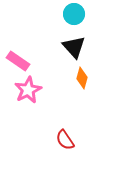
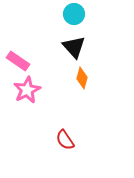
pink star: moved 1 px left
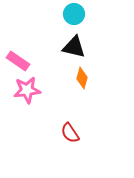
black triangle: rotated 35 degrees counterclockwise
pink star: rotated 20 degrees clockwise
red semicircle: moved 5 px right, 7 px up
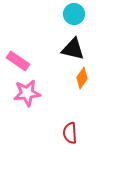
black triangle: moved 1 px left, 2 px down
orange diamond: rotated 20 degrees clockwise
pink star: moved 3 px down
red semicircle: rotated 30 degrees clockwise
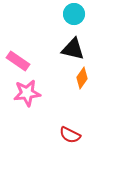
red semicircle: moved 2 px down; rotated 60 degrees counterclockwise
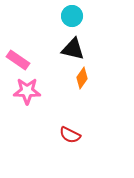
cyan circle: moved 2 px left, 2 px down
pink rectangle: moved 1 px up
pink star: moved 2 px up; rotated 8 degrees clockwise
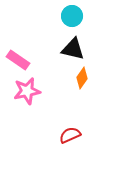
pink star: rotated 12 degrees counterclockwise
red semicircle: rotated 130 degrees clockwise
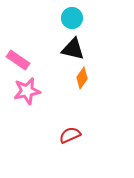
cyan circle: moved 2 px down
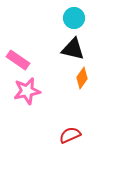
cyan circle: moved 2 px right
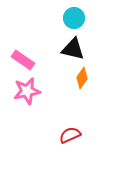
pink rectangle: moved 5 px right
